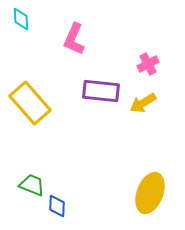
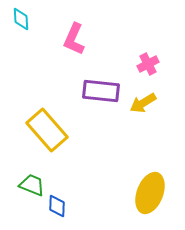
yellow rectangle: moved 17 px right, 27 px down
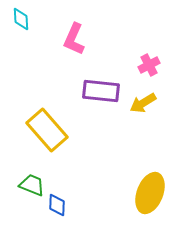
pink cross: moved 1 px right, 1 px down
blue diamond: moved 1 px up
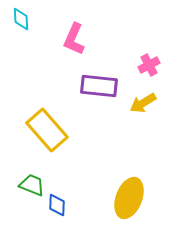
purple rectangle: moved 2 px left, 5 px up
yellow ellipse: moved 21 px left, 5 px down
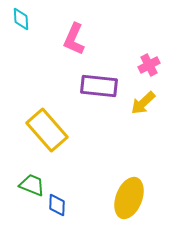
yellow arrow: rotated 12 degrees counterclockwise
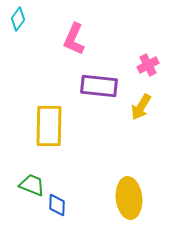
cyan diamond: moved 3 px left; rotated 40 degrees clockwise
pink cross: moved 1 px left
yellow arrow: moved 2 px left, 4 px down; rotated 16 degrees counterclockwise
yellow rectangle: moved 2 px right, 4 px up; rotated 42 degrees clockwise
yellow ellipse: rotated 27 degrees counterclockwise
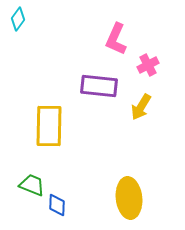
pink L-shape: moved 42 px right
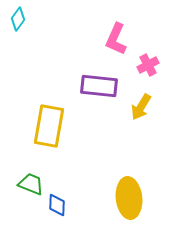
yellow rectangle: rotated 9 degrees clockwise
green trapezoid: moved 1 px left, 1 px up
